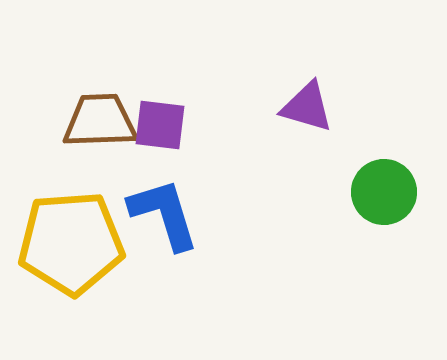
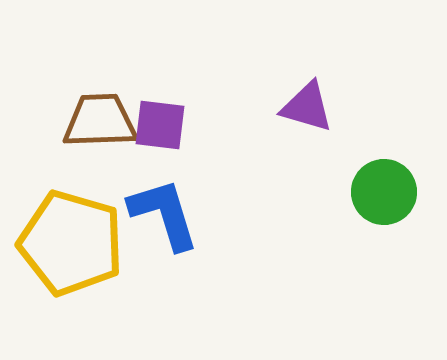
yellow pentagon: rotated 20 degrees clockwise
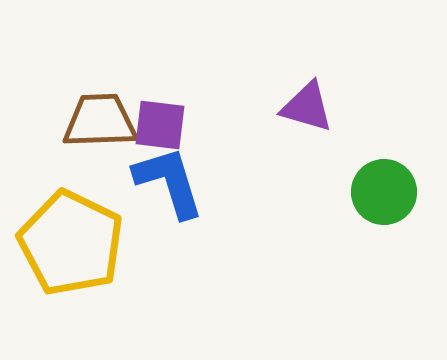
blue L-shape: moved 5 px right, 32 px up
yellow pentagon: rotated 10 degrees clockwise
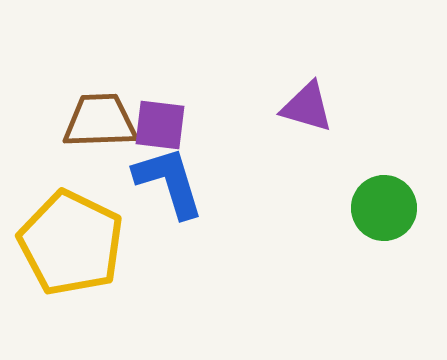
green circle: moved 16 px down
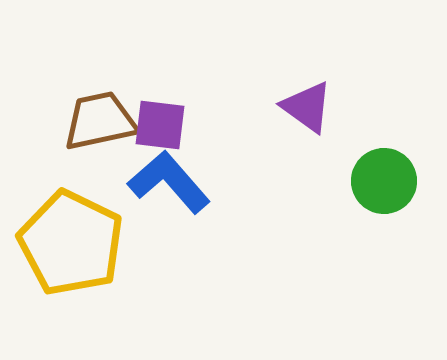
purple triangle: rotated 20 degrees clockwise
brown trapezoid: rotated 10 degrees counterclockwise
blue L-shape: rotated 24 degrees counterclockwise
green circle: moved 27 px up
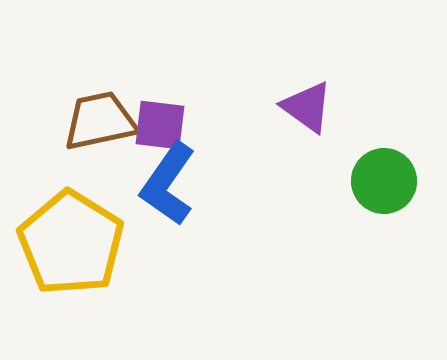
blue L-shape: moved 1 px left, 2 px down; rotated 104 degrees counterclockwise
yellow pentagon: rotated 6 degrees clockwise
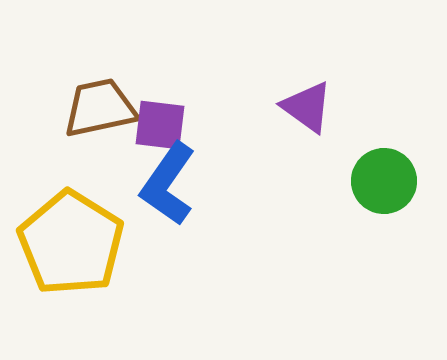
brown trapezoid: moved 13 px up
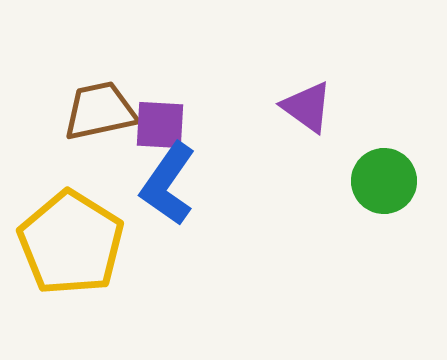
brown trapezoid: moved 3 px down
purple square: rotated 4 degrees counterclockwise
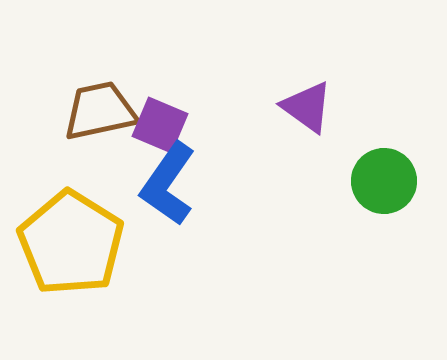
purple square: rotated 20 degrees clockwise
